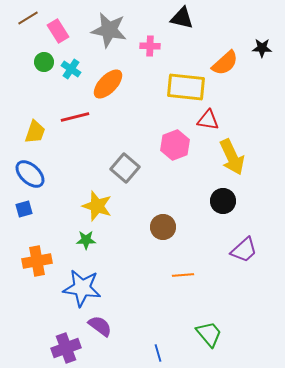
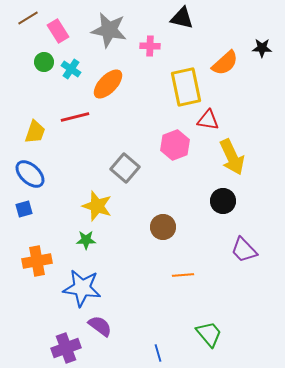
yellow rectangle: rotated 72 degrees clockwise
purple trapezoid: rotated 88 degrees clockwise
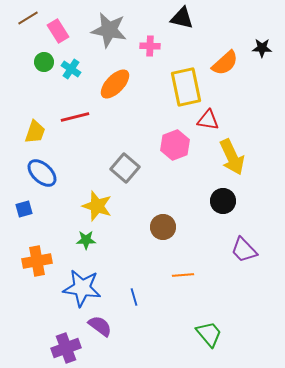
orange ellipse: moved 7 px right
blue ellipse: moved 12 px right, 1 px up
blue line: moved 24 px left, 56 px up
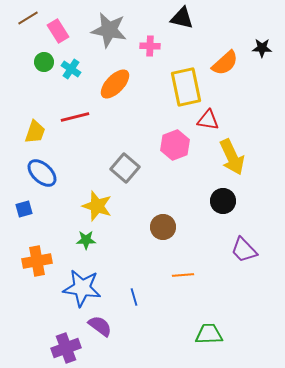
green trapezoid: rotated 52 degrees counterclockwise
